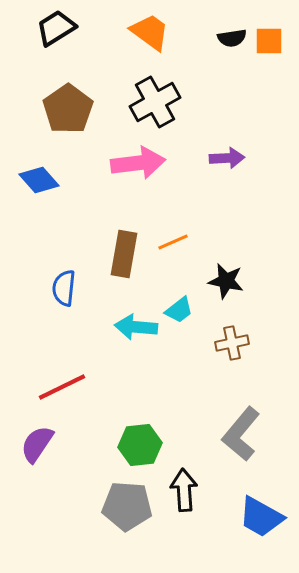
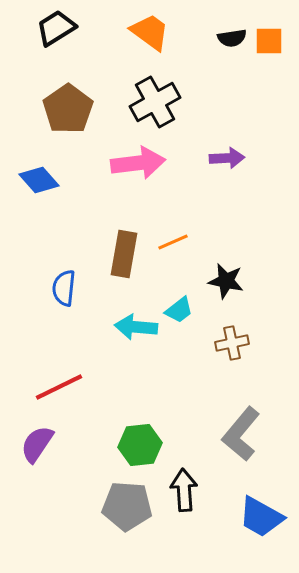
red line: moved 3 px left
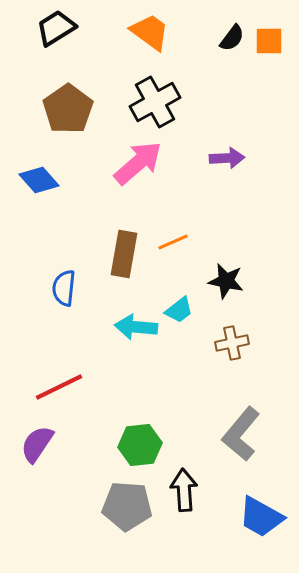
black semicircle: rotated 44 degrees counterclockwise
pink arrow: rotated 34 degrees counterclockwise
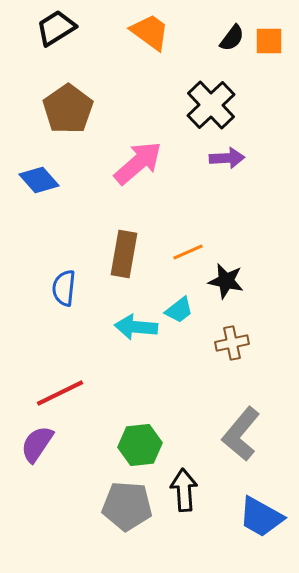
black cross: moved 56 px right, 3 px down; rotated 15 degrees counterclockwise
orange line: moved 15 px right, 10 px down
red line: moved 1 px right, 6 px down
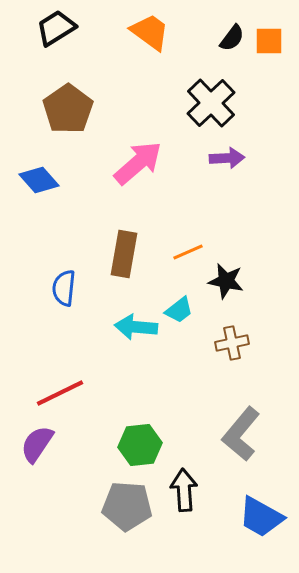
black cross: moved 2 px up
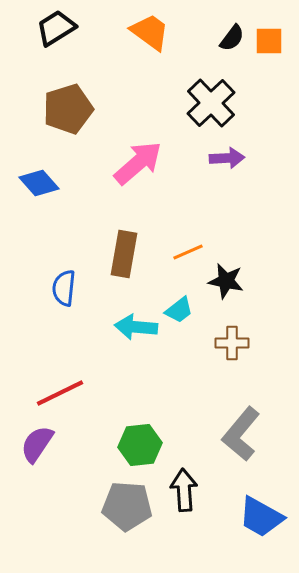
brown pentagon: rotated 18 degrees clockwise
blue diamond: moved 3 px down
brown cross: rotated 12 degrees clockwise
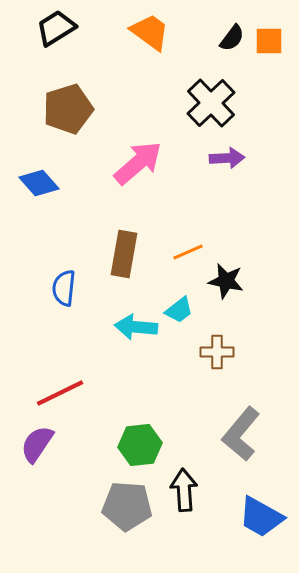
brown cross: moved 15 px left, 9 px down
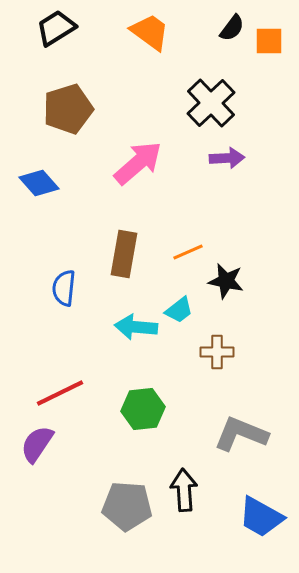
black semicircle: moved 10 px up
gray L-shape: rotated 72 degrees clockwise
green hexagon: moved 3 px right, 36 px up
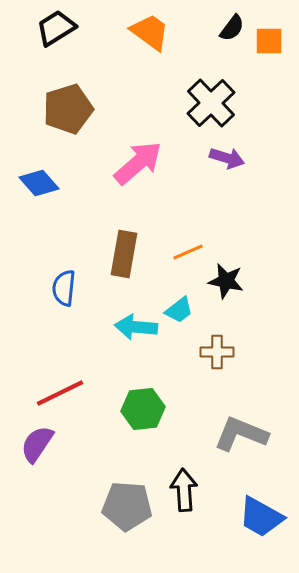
purple arrow: rotated 20 degrees clockwise
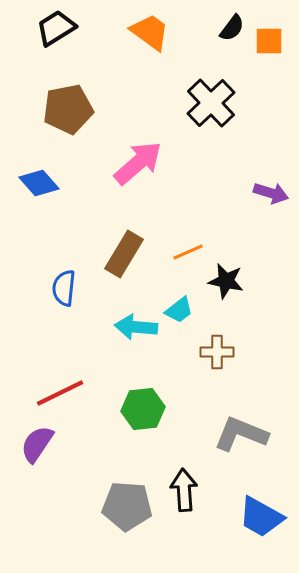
brown pentagon: rotated 6 degrees clockwise
purple arrow: moved 44 px right, 35 px down
brown rectangle: rotated 21 degrees clockwise
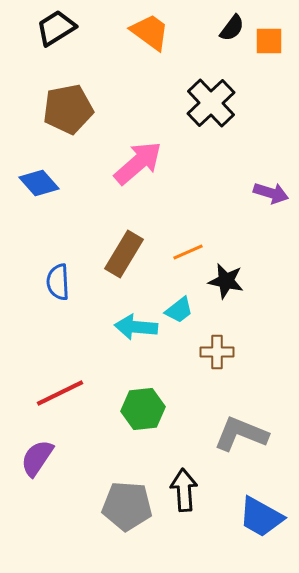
blue semicircle: moved 6 px left, 6 px up; rotated 9 degrees counterclockwise
purple semicircle: moved 14 px down
